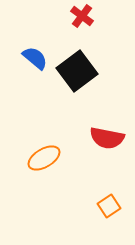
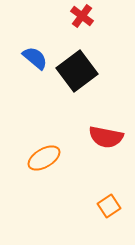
red semicircle: moved 1 px left, 1 px up
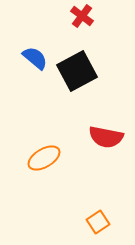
black square: rotated 9 degrees clockwise
orange square: moved 11 px left, 16 px down
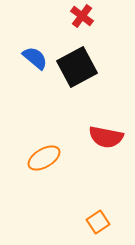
black square: moved 4 px up
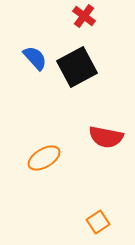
red cross: moved 2 px right
blue semicircle: rotated 8 degrees clockwise
